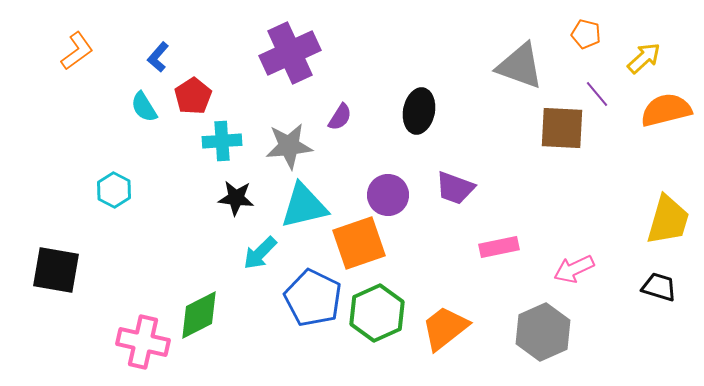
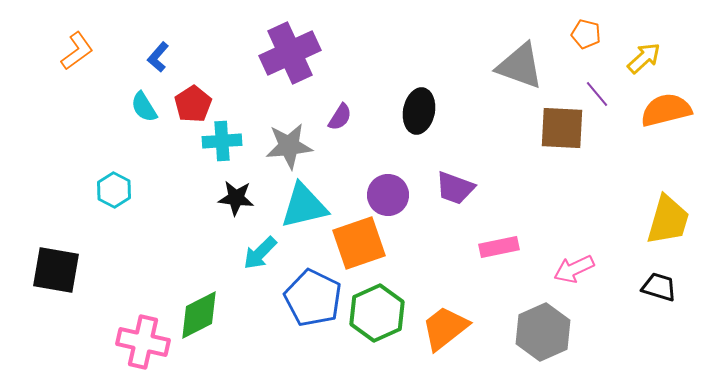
red pentagon: moved 8 px down
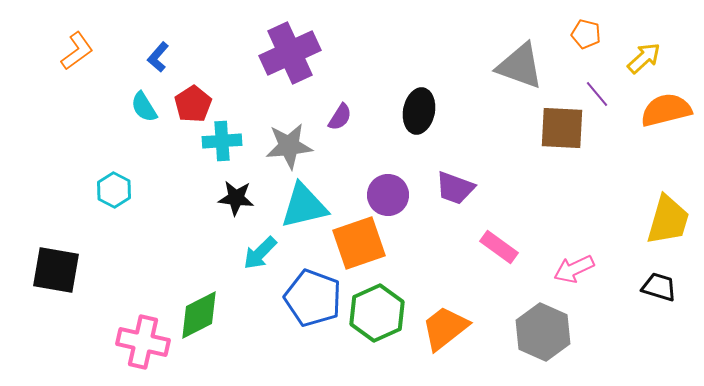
pink rectangle: rotated 48 degrees clockwise
blue pentagon: rotated 6 degrees counterclockwise
gray hexagon: rotated 12 degrees counterclockwise
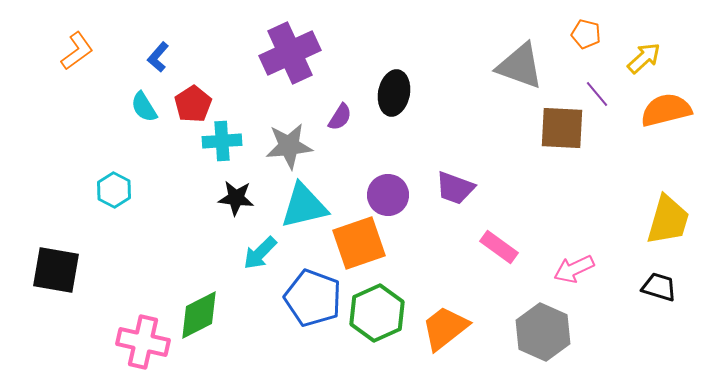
black ellipse: moved 25 px left, 18 px up
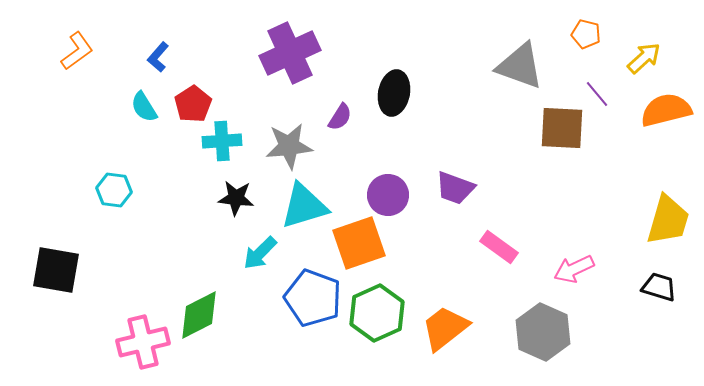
cyan hexagon: rotated 20 degrees counterclockwise
cyan triangle: rotated 4 degrees counterclockwise
pink cross: rotated 27 degrees counterclockwise
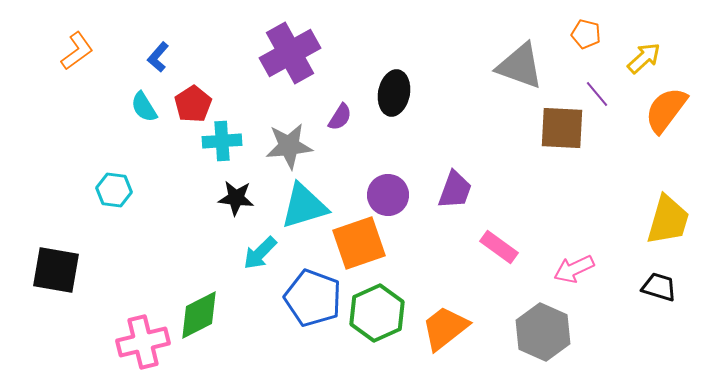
purple cross: rotated 4 degrees counterclockwise
orange semicircle: rotated 39 degrees counterclockwise
purple trapezoid: moved 2 px down; rotated 90 degrees counterclockwise
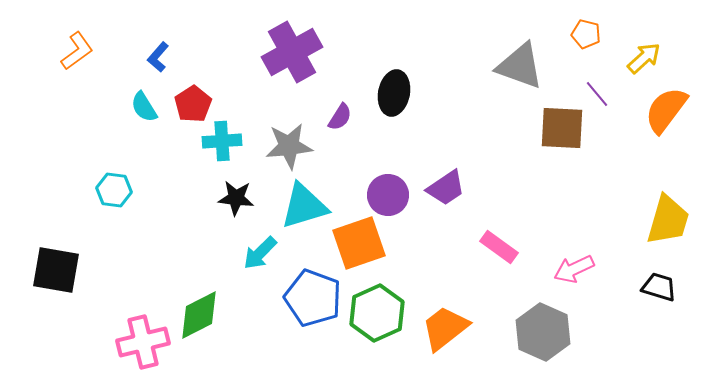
purple cross: moved 2 px right, 1 px up
purple trapezoid: moved 9 px left, 2 px up; rotated 36 degrees clockwise
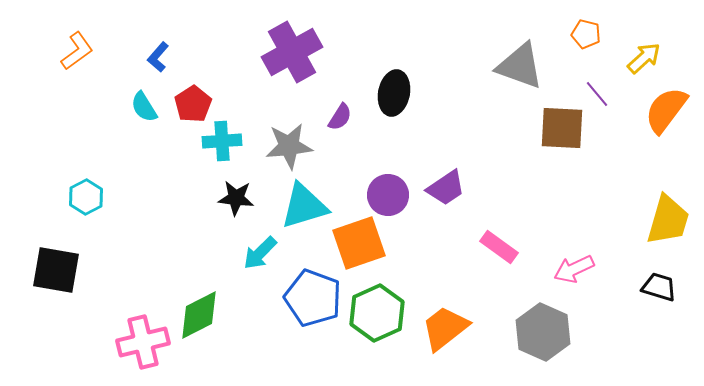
cyan hexagon: moved 28 px left, 7 px down; rotated 24 degrees clockwise
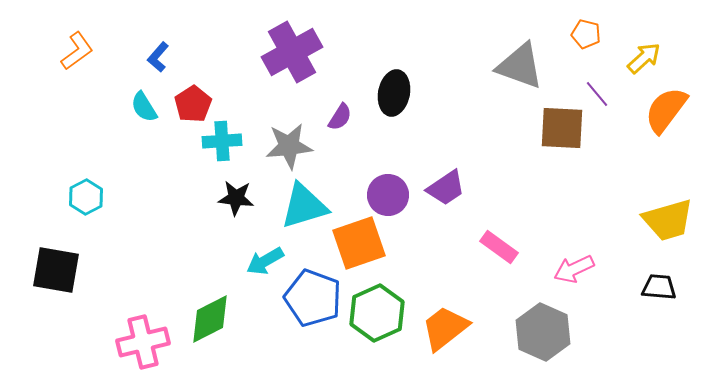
yellow trapezoid: rotated 58 degrees clockwise
cyan arrow: moved 5 px right, 8 px down; rotated 15 degrees clockwise
black trapezoid: rotated 12 degrees counterclockwise
green diamond: moved 11 px right, 4 px down
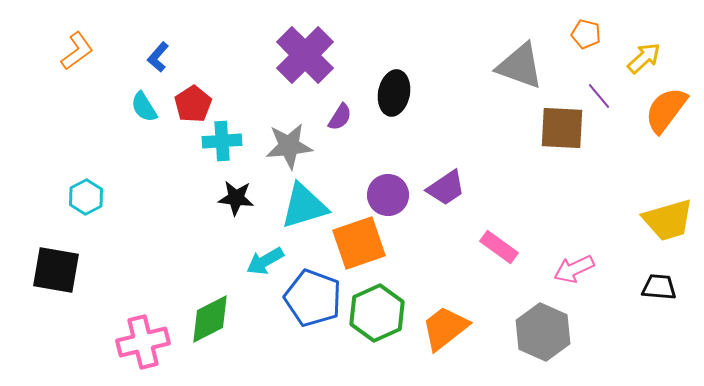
purple cross: moved 13 px right, 3 px down; rotated 16 degrees counterclockwise
purple line: moved 2 px right, 2 px down
